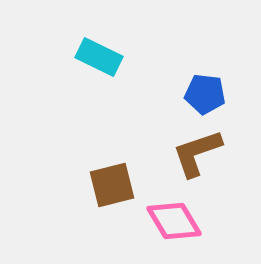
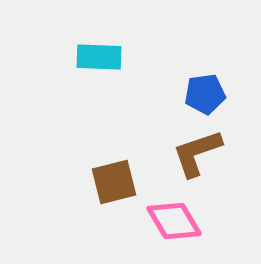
cyan rectangle: rotated 24 degrees counterclockwise
blue pentagon: rotated 15 degrees counterclockwise
brown square: moved 2 px right, 3 px up
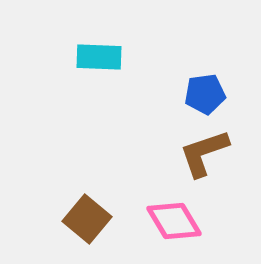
brown L-shape: moved 7 px right
brown square: moved 27 px left, 37 px down; rotated 36 degrees counterclockwise
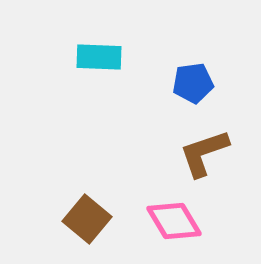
blue pentagon: moved 12 px left, 11 px up
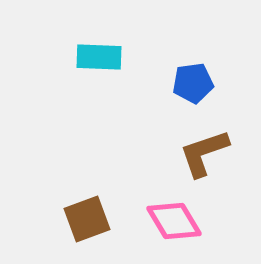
brown square: rotated 30 degrees clockwise
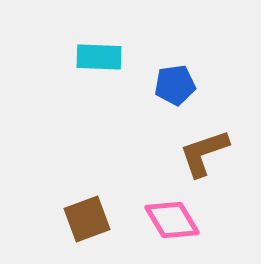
blue pentagon: moved 18 px left, 2 px down
pink diamond: moved 2 px left, 1 px up
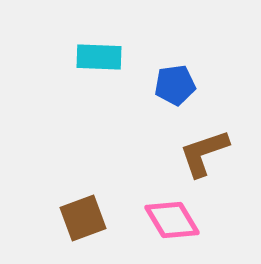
brown square: moved 4 px left, 1 px up
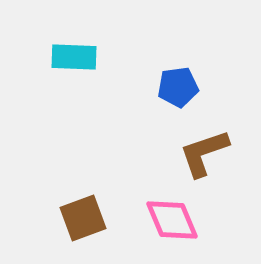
cyan rectangle: moved 25 px left
blue pentagon: moved 3 px right, 2 px down
pink diamond: rotated 8 degrees clockwise
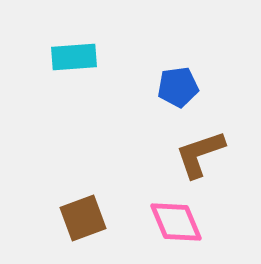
cyan rectangle: rotated 6 degrees counterclockwise
brown L-shape: moved 4 px left, 1 px down
pink diamond: moved 4 px right, 2 px down
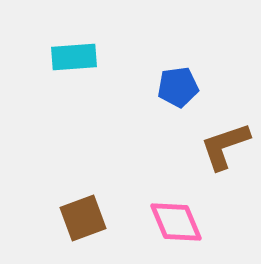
brown L-shape: moved 25 px right, 8 px up
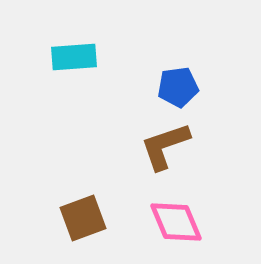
brown L-shape: moved 60 px left
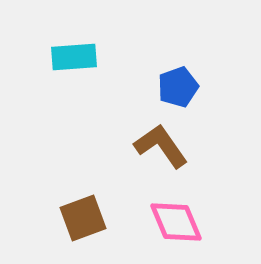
blue pentagon: rotated 12 degrees counterclockwise
brown L-shape: moved 4 px left; rotated 74 degrees clockwise
